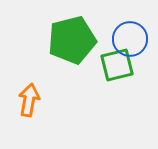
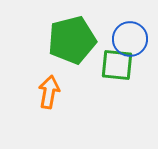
green square: rotated 20 degrees clockwise
orange arrow: moved 20 px right, 8 px up
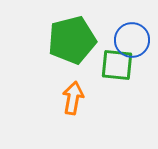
blue circle: moved 2 px right, 1 px down
orange arrow: moved 24 px right, 6 px down
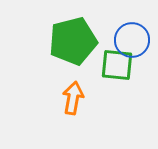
green pentagon: moved 1 px right, 1 px down
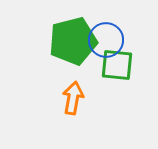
blue circle: moved 26 px left
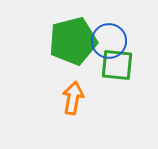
blue circle: moved 3 px right, 1 px down
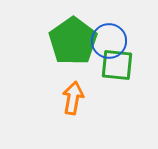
green pentagon: rotated 21 degrees counterclockwise
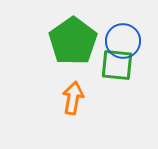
blue circle: moved 14 px right
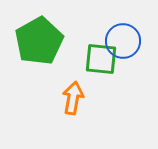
green pentagon: moved 34 px left; rotated 6 degrees clockwise
green square: moved 16 px left, 6 px up
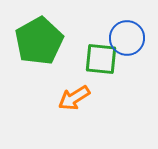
blue circle: moved 4 px right, 3 px up
orange arrow: moved 1 px right; rotated 132 degrees counterclockwise
